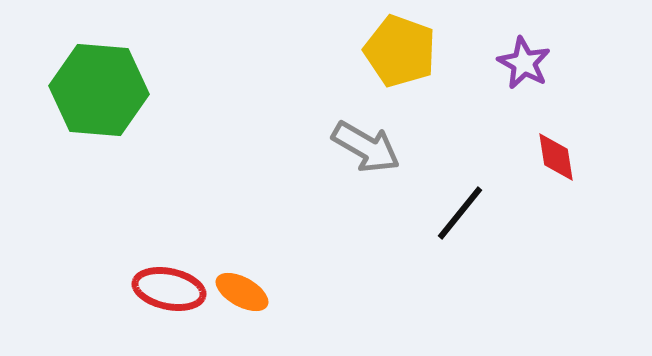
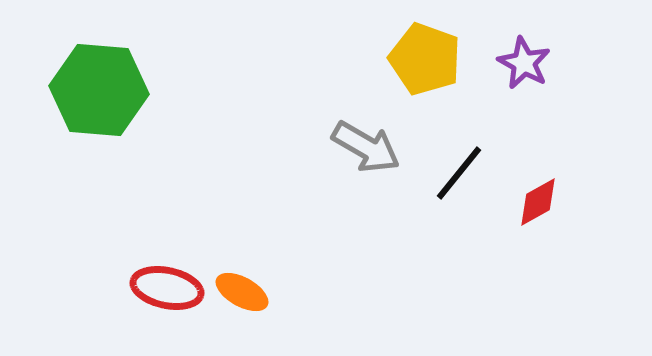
yellow pentagon: moved 25 px right, 8 px down
red diamond: moved 18 px left, 45 px down; rotated 70 degrees clockwise
black line: moved 1 px left, 40 px up
red ellipse: moved 2 px left, 1 px up
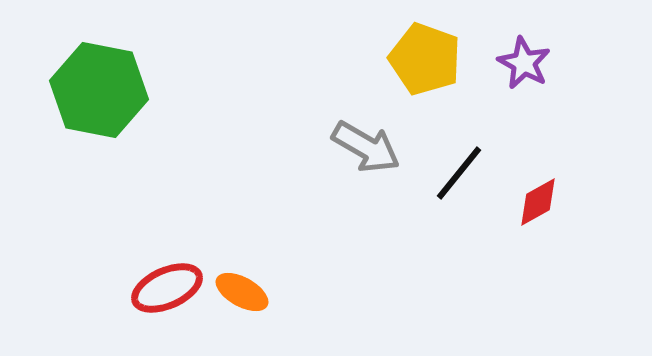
green hexagon: rotated 6 degrees clockwise
red ellipse: rotated 36 degrees counterclockwise
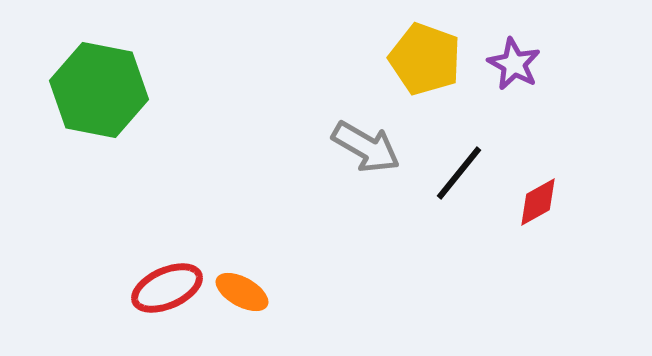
purple star: moved 10 px left, 1 px down
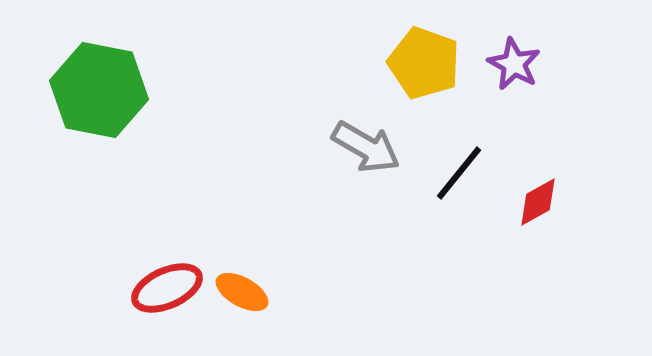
yellow pentagon: moved 1 px left, 4 px down
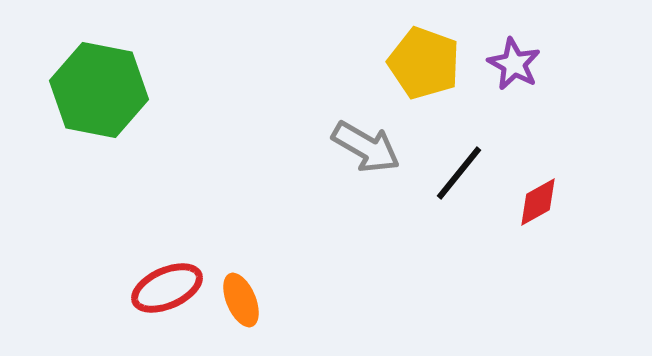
orange ellipse: moved 1 px left, 8 px down; rotated 38 degrees clockwise
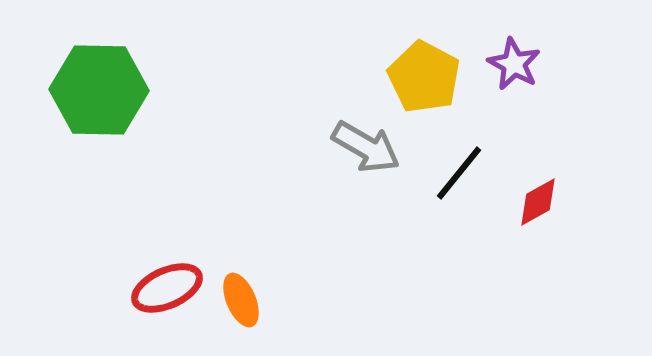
yellow pentagon: moved 14 px down; rotated 8 degrees clockwise
green hexagon: rotated 10 degrees counterclockwise
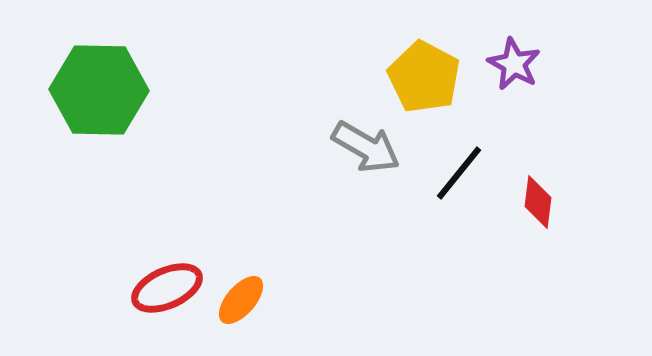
red diamond: rotated 54 degrees counterclockwise
orange ellipse: rotated 64 degrees clockwise
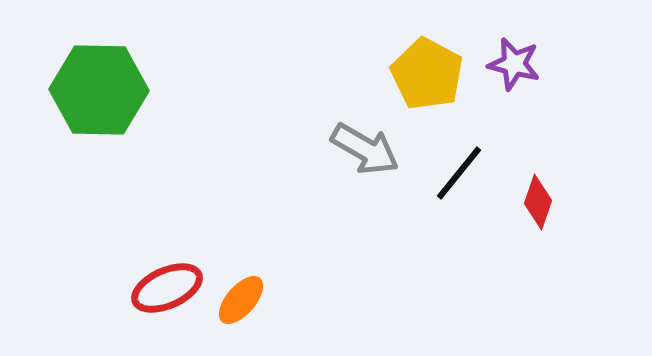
purple star: rotated 14 degrees counterclockwise
yellow pentagon: moved 3 px right, 3 px up
gray arrow: moved 1 px left, 2 px down
red diamond: rotated 12 degrees clockwise
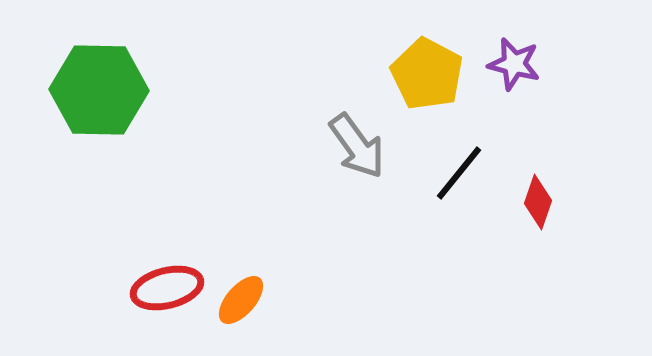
gray arrow: moved 8 px left, 3 px up; rotated 24 degrees clockwise
red ellipse: rotated 10 degrees clockwise
